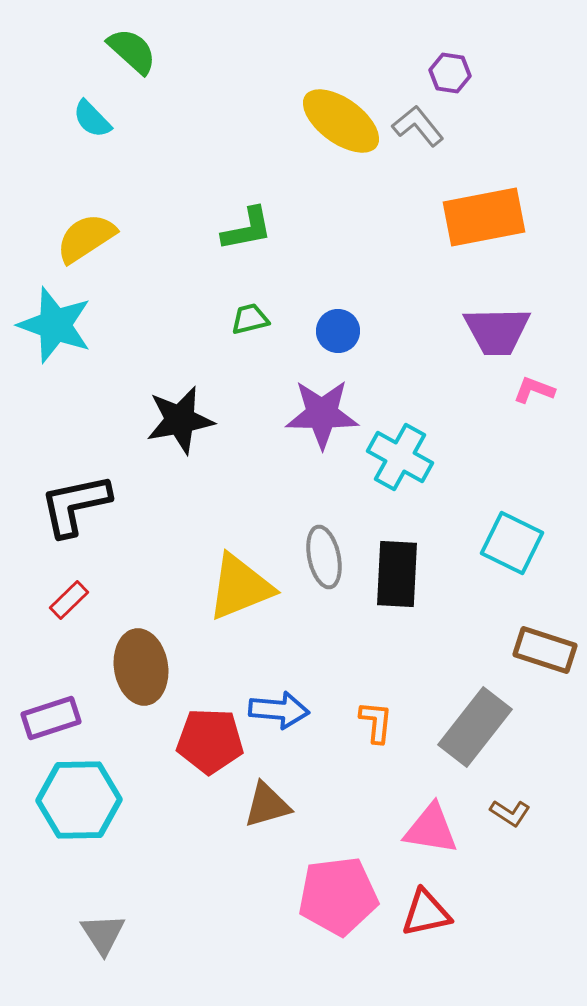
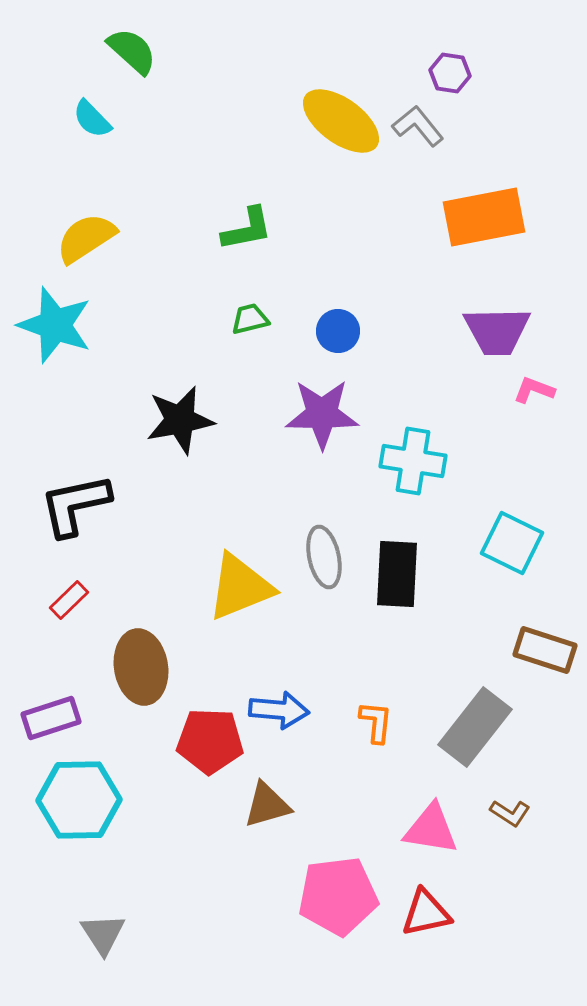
cyan cross: moved 13 px right, 4 px down; rotated 20 degrees counterclockwise
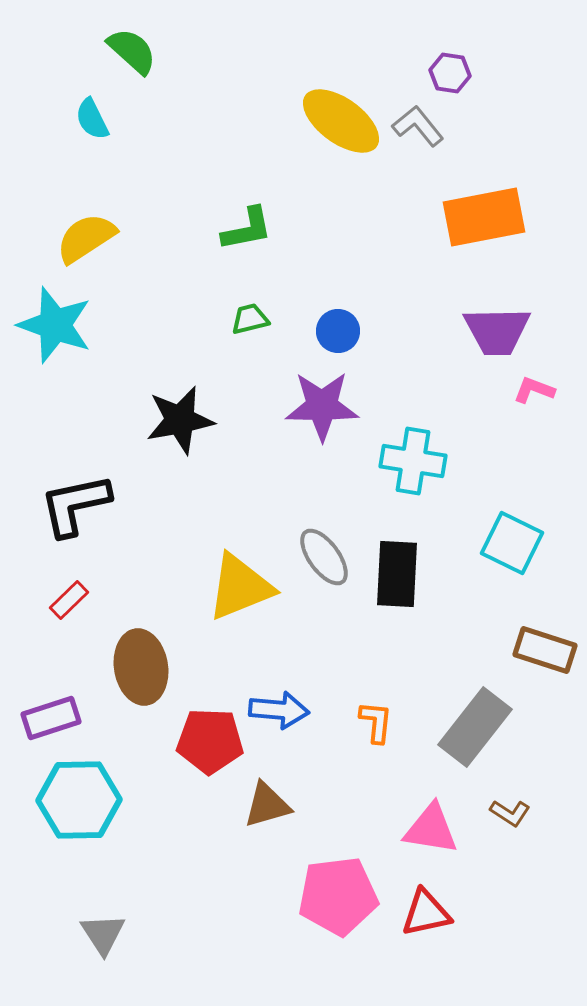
cyan semicircle: rotated 18 degrees clockwise
purple star: moved 8 px up
gray ellipse: rotated 24 degrees counterclockwise
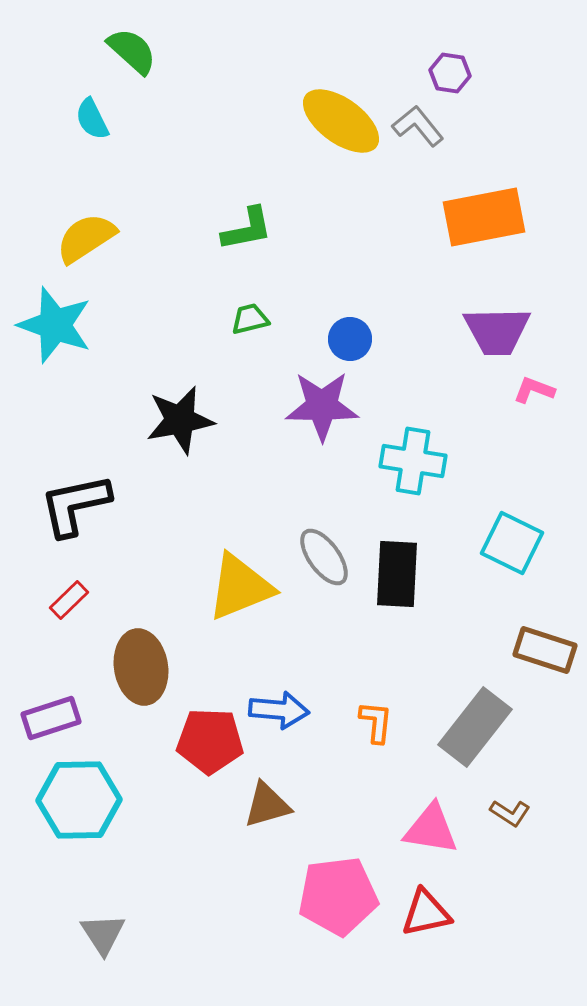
blue circle: moved 12 px right, 8 px down
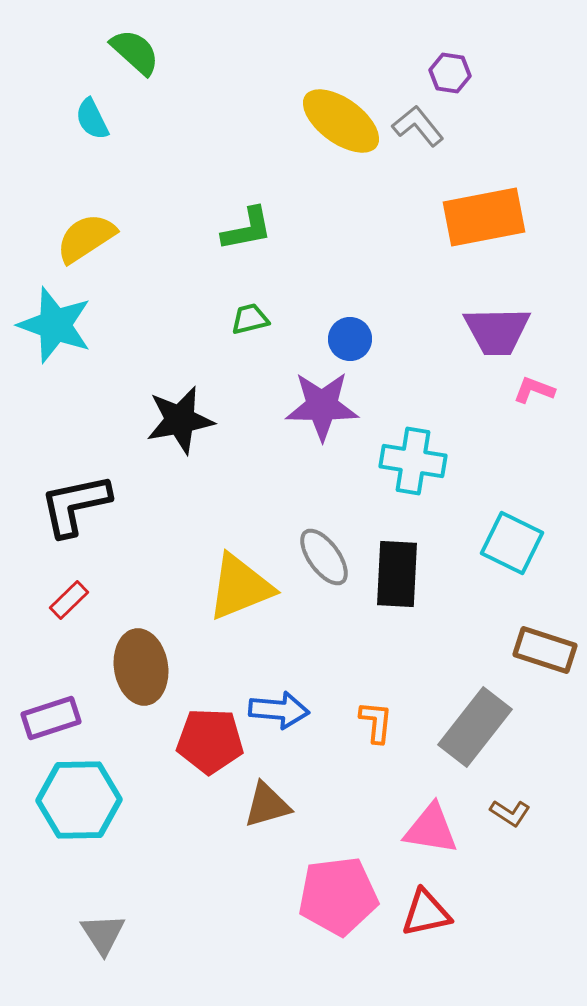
green semicircle: moved 3 px right, 1 px down
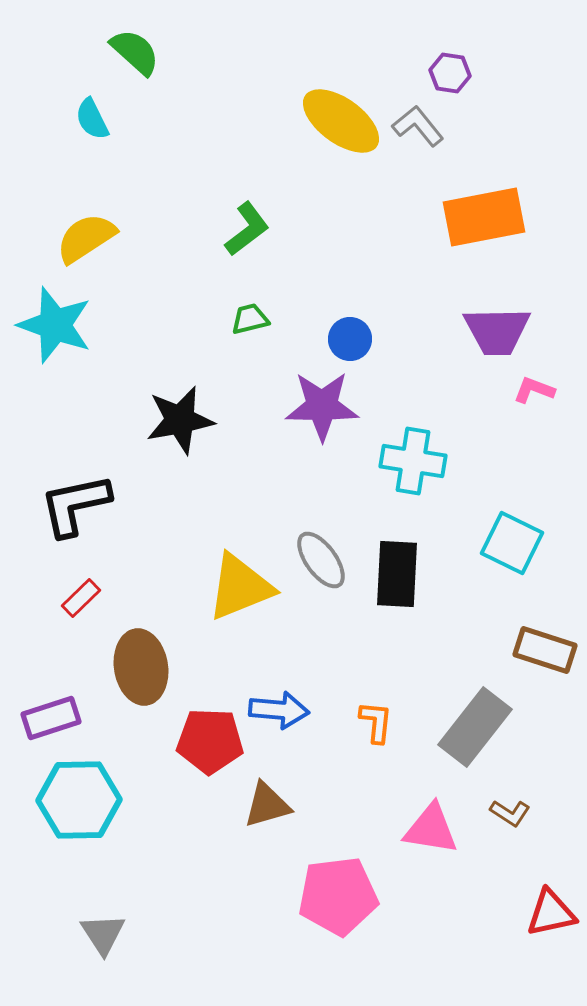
green L-shape: rotated 26 degrees counterclockwise
gray ellipse: moved 3 px left, 3 px down
red rectangle: moved 12 px right, 2 px up
red triangle: moved 125 px right
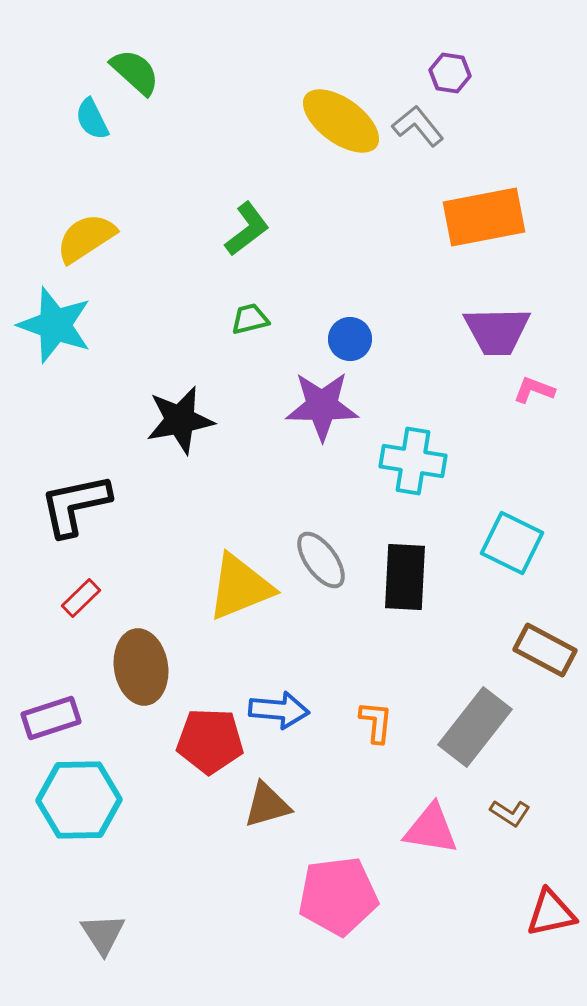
green semicircle: moved 20 px down
black rectangle: moved 8 px right, 3 px down
brown rectangle: rotated 10 degrees clockwise
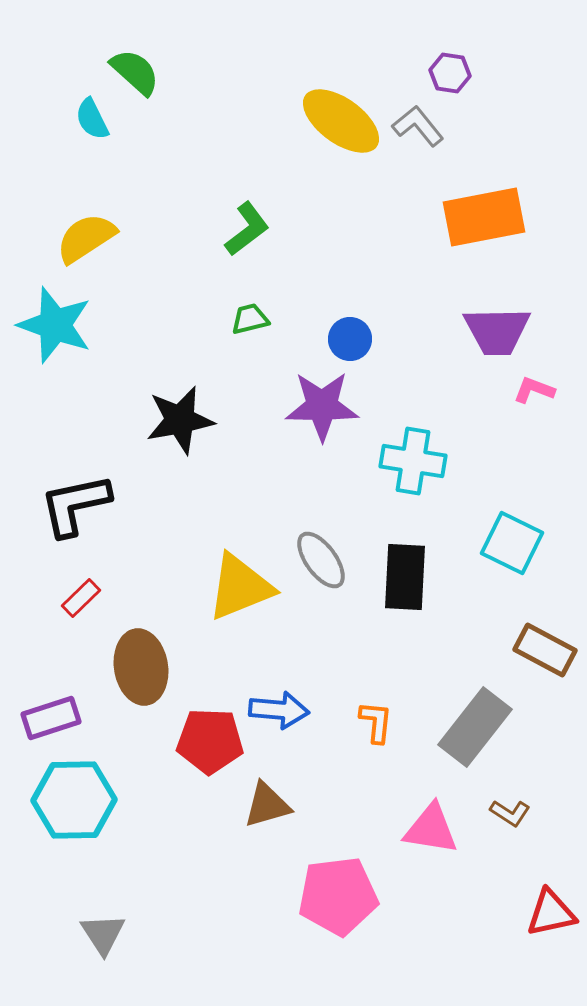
cyan hexagon: moved 5 px left
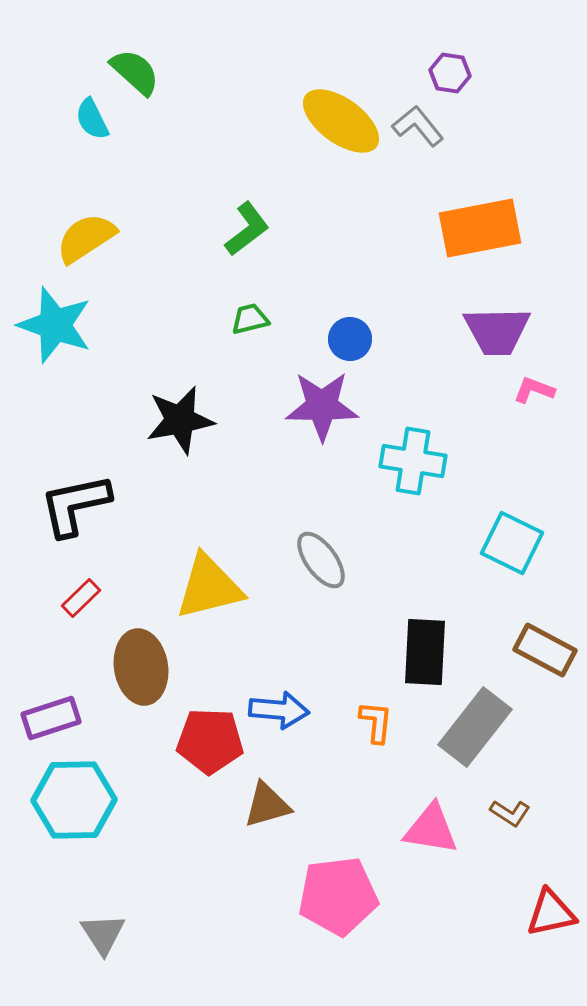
orange rectangle: moved 4 px left, 11 px down
black rectangle: moved 20 px right, 75 px down
yellow triangle: moved 31 px left; rotated 8 degrees clockwise
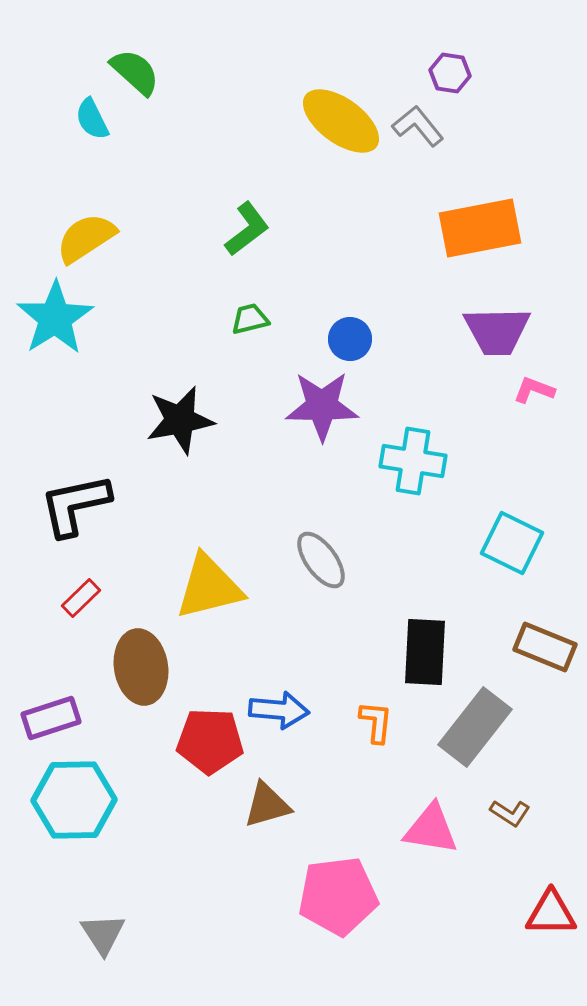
cyan star: moved 7 px up; rotated 20 degrees clockwise
brown rectangle: moved 3 px up; rotated 6 degrees counterclockwise
red triangle: rotated 12 degrees clockwise
